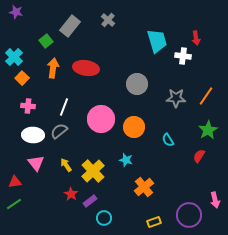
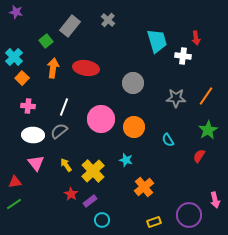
gray circle: moved 4 px left, 1 px up
cyan circle: moved 2 px left, 2 px down
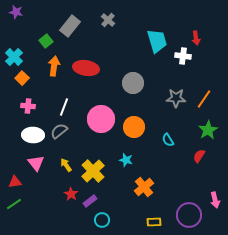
orange arrow: moved 1 px right, 2 px up
orange line: moved 2 px left, 3 px down
yellow rectangle: rotated 16 degrees clockwise
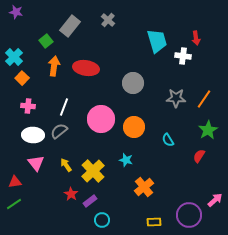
pink arrow: rotated 119 degrees counterclockwise
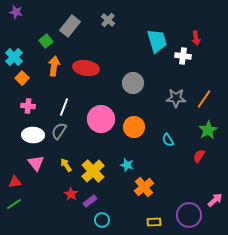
gray semicircle: rotated 18 degrees counterclockwise
cyan star: moved 1 px right, 5 px down
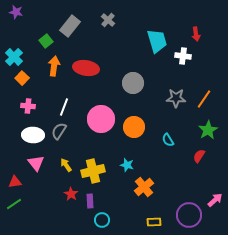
red arrow: moved 4 px up
yellow cross: rotated 30 degrees clockwise
purple rectangle: rotated 56 degrees counterclockwise
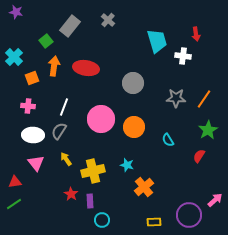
orange square: moved 10 px right; rotated 24 degrees clockwise
yellow arrow: moved 6 px up
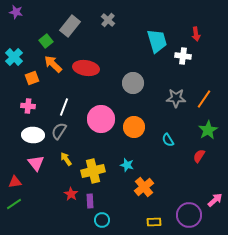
orange arrow: moved 1 px left, 2 px up; rotated 54 degrees counterclockwise
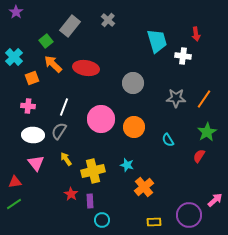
purple star: rotated 24 degrees clockwise
green star: moved 1 px left, 2 px down
